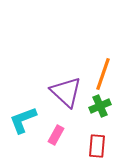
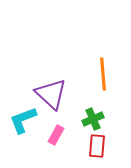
orange line: rotated 24 degrees counterclockwise
purple triangle: moved 15 px left, 2 px down
green cross: moved 7 px left, 13 px down
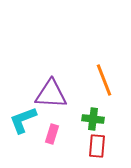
orange line: moved 1 px right, 6 px down; rotated 16 degrees counterclockwise
purple triangle: rotated 40 degrees counterclockwise
green cross: rotated 30 degrees clockwise
pink rectangle: moved 4 px left, 1 px up; rotated 12 degrees counterclockwise
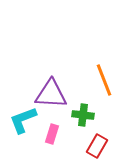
green cross: moved 10 px left, 4 px up
red rectangle: rotated 25 degrees clockwise
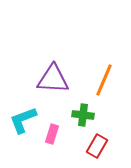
orange line: rotated 44 degrees clockwise
purple triangle: moved 2 px right, 15 px up
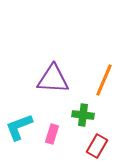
cyan L-shape: moved 4 px left, 7 px down
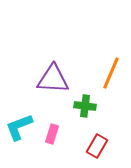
orange line: moved 7 px right, 7 px up
green cross: moved 2 px right, 9 px up
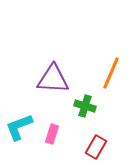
green cross: rotated 10 degrees clockwise
red rectangle: moved 1 px left, 1 px down
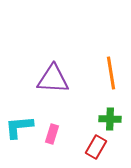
orange line: rotated 32 degrees counterclockwise
green cross: moved 25 px right, 13 px down; rotated 15 degrees counterclockwise
cyan L-shape: rotated 16 degrees clockwise
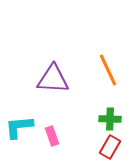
orange line: moved 3 px left, 3 px up; rotated 16 degrees counterclockwise
pink rectangle: moved 2 px down; rotated 36 degrees counterclockwise
red rectangle: moved 14 px right
